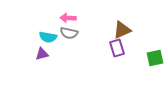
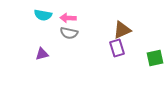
cyan semicircle: moved 5 px left, 22 px up
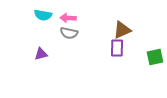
purple rectangle: rotated 18 degrees clockwise
purple triangle: moved 1 px left
green square: moved 1 px up
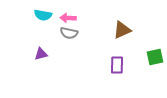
purple rectangle: moved 17 px down
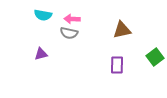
pink arrow: moved 4 px right, 1 px down
brown triangle: rotated 12 degrees clockwise
green square: rotated 24 degrees counterclockwise
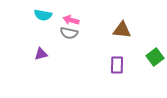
pink arrow: moved 1 px left, 1 px down; rotated 14 degrees clockwise
brown triangle: rotated 18 degrees clockwise
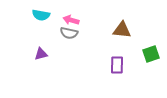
cyan semicircle: moved 2 px left
green square: moved 4 px left, 3 px up; rotated 18 degrees clockwise
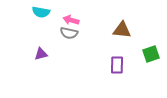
cyan semicircle: moved 3 px up
